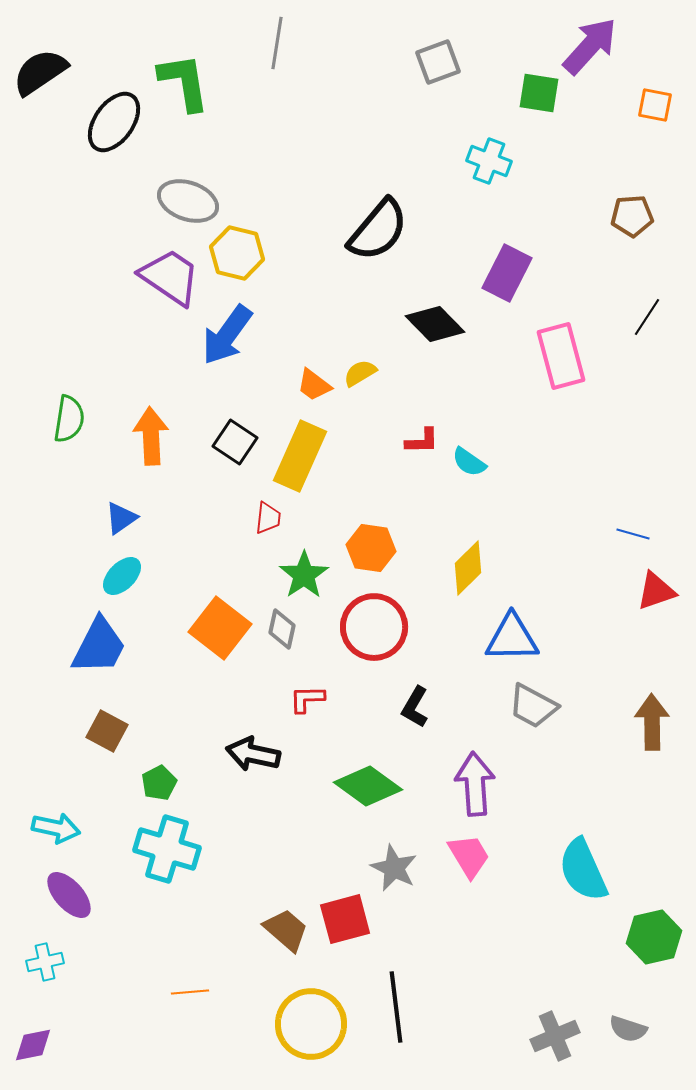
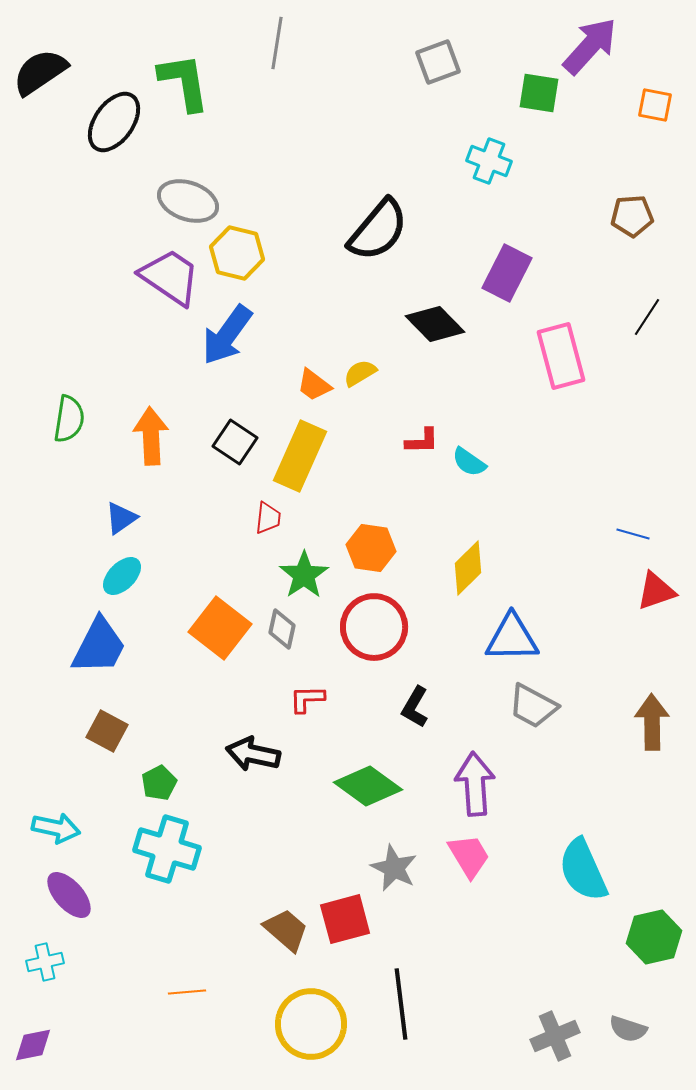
orange line at (190, 992): moved 3 px left
black line at (396, 1007): moved 5 px right, 3 px up
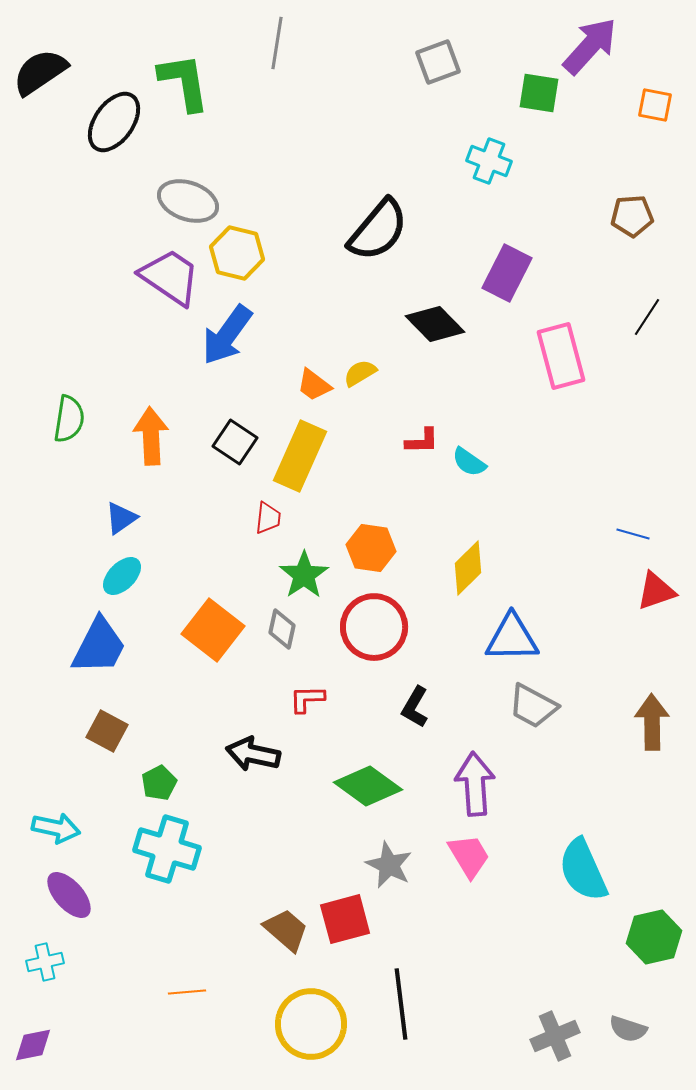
orange square at (220, 628): moved 7 px left, 2 px down
gray star at (394, 868): moved 5 px left, 3 px up
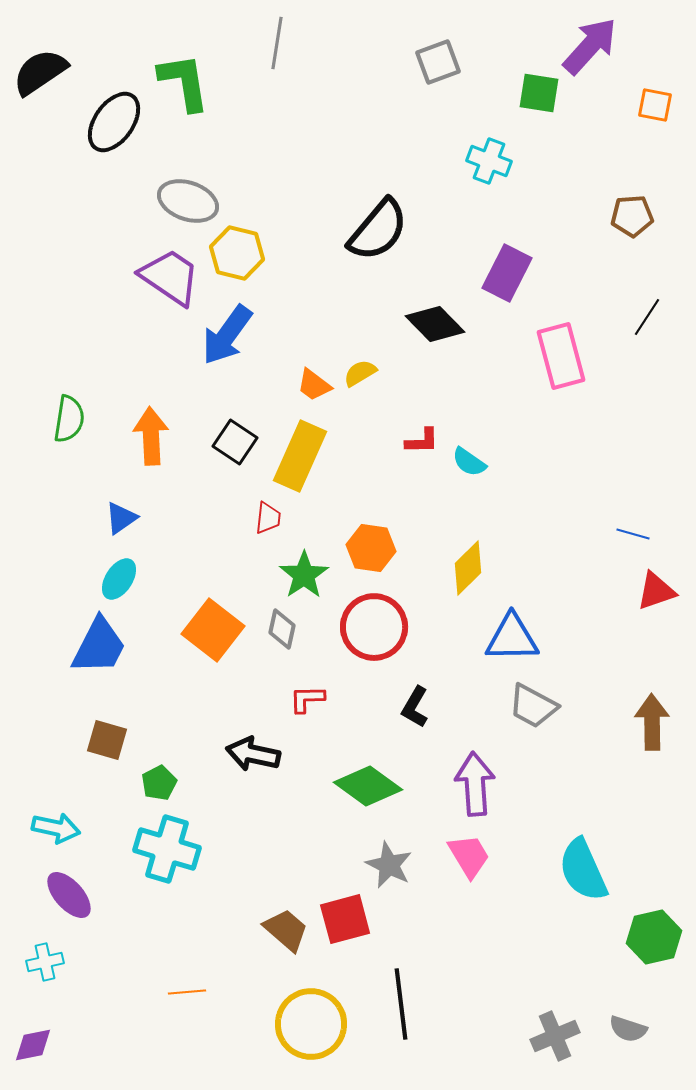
cyan ellipse at (122, 576): moved 3 px left, 3 px down; rotated 12 degrees counterclockwise
brown square at (107, 731): moved 9 px down; rotated 12 degrees counterclockwise
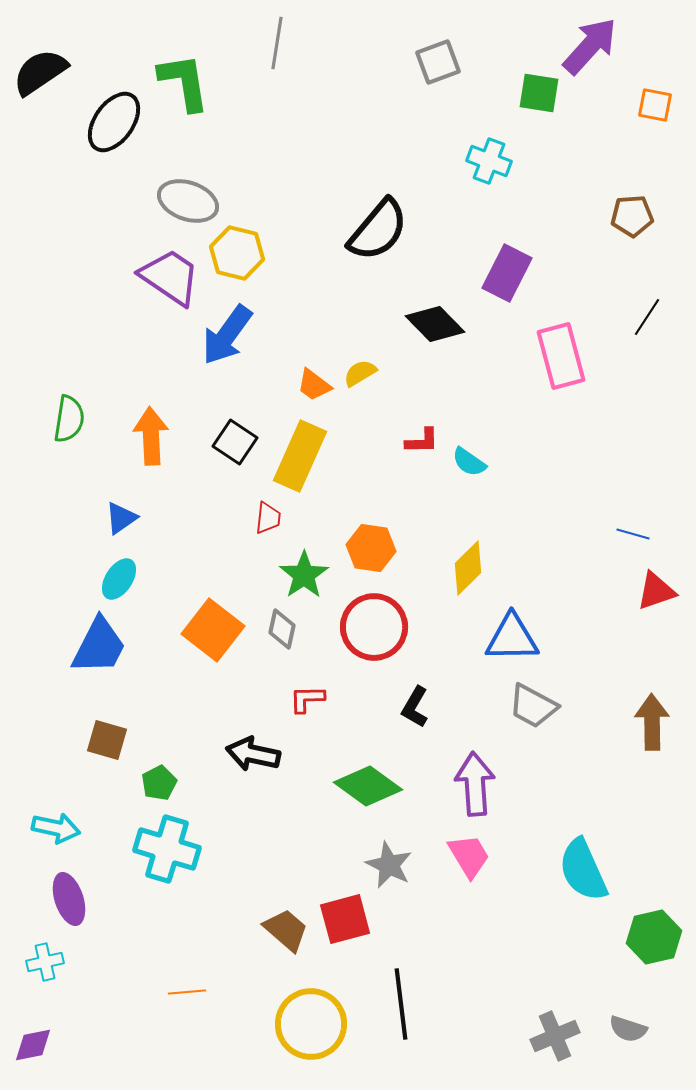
purple ellipse at (69, 895): moved 4 px down; rotated 24 degrees clockwise
